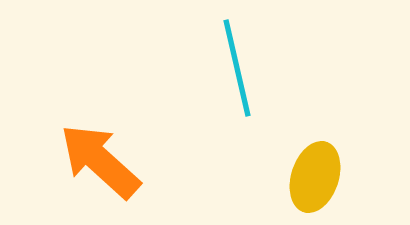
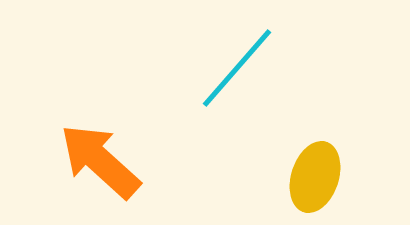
cyan line: rotated 54 degrees clockwise
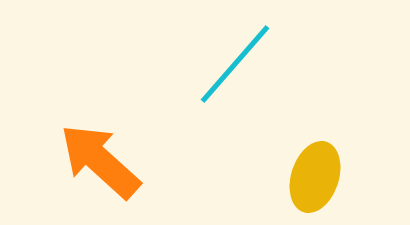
cyan line: moved 2 px left, 4 px up
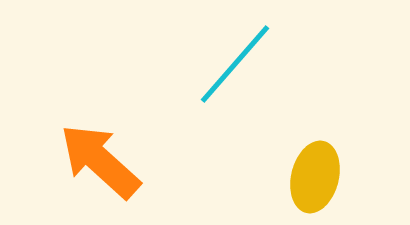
yellow ellipse: rotated 4 degrees counterclockwise
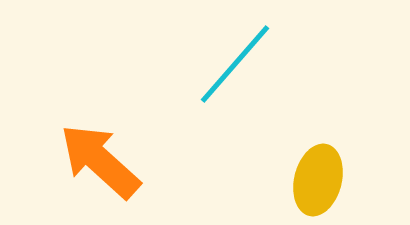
yellow ellipse: moved 3 px right, 3 px down
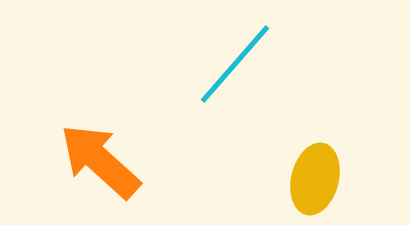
yellow ellipse: moved 3 px left, 1 px up
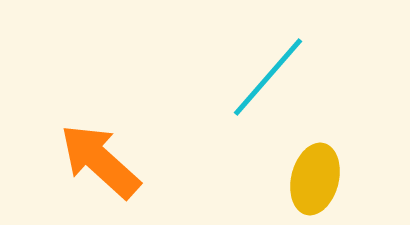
cyan line: moved 33 px right, 13 px down
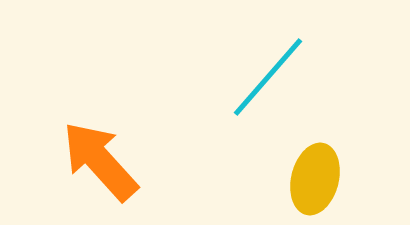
orange arrow: rotated 6 degrees clockwise
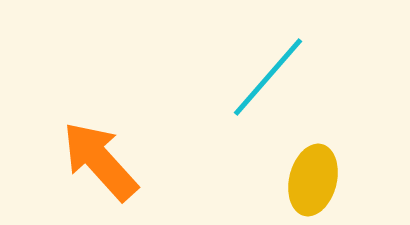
yellow ellipse: moved 2 px left, 1 px down
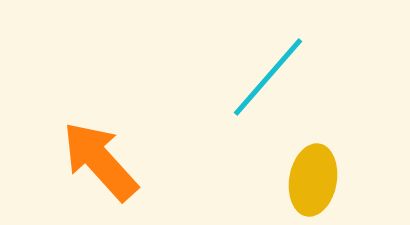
yellow ellipse: rotated 4 degrees counterclockwise
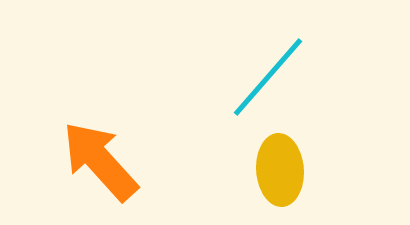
yellow ellipse: moved 33 px left, 10 px up; rotated 14 degrees counterclockwise
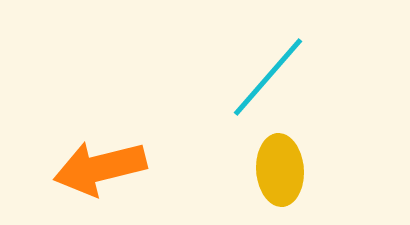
orange arrow: moved 7 px down; rotated 62 degrees counterclockwise
